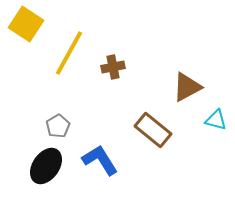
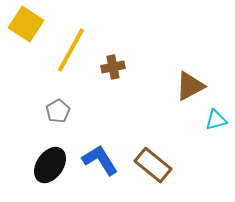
yellow line: moved 2 px right, 3 px up
brown triangle: moved 3 px right, 1 px up
cyan triangle: rotated 30 degrees counterclockwise
gray pentagon: moved 15 px up
brown rectangle: moved 35 px down
black ellipse: moved 4 px right, 1 px up
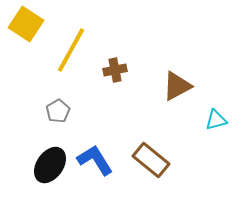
brown cross: moved 2 px right, 3 px down
brown triangle: moved 13 px left
blue L-shape: moved 5 px left
brown rectangle: moved 2 px left, 5 px up
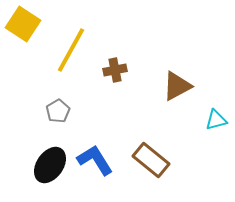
yellow square: moved 3 px left
